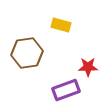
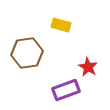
red star: rotated 30 degrees clockwise
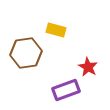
yellow rectangle: moved 5 px left, 5 px down
brown hexagon: moved 1 px left
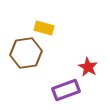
yellow rectangle: moved 12 px left, 2 px up
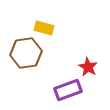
purple rectangle: moved 2 px right
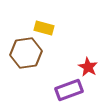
purple rectangle: moved 1 px right
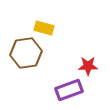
red star: moved 1 px up; rotated 30 degrees counterclockwise
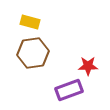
yellow rectangle: moved 14 px left, 6 px up
brown hexagon: moved 7 px right
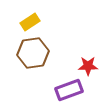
yellow rectangle: rotated 48 degrees counterclockwise
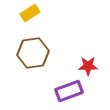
yellow rectangle: moved 9 px up
purple rectangle: moved 1 px down
